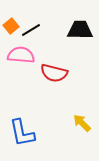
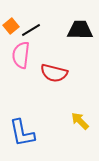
pink semicircle: rotated 88 degrees counterclockwise
yellow arrow: moved 2 px left, 2 px up
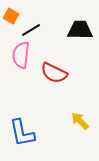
orange square: moved 10 px up; rotated 21 degrees counterclockwise
red semicircle: rotated 12 degrees clockwise
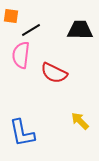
orange square: rotated 21 degrees counterclockwise
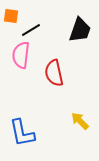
black trapezoid: rotated 108 degrees clockwise
red semicircle: rotated 52 degrees clockwise
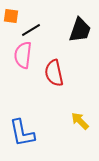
pink semicircle: moved 2 px right
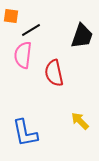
black trapezoid: moved 2 px right, 6 px down
blue L-shape: moved 3 px right
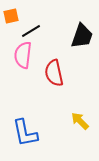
orange square: rotated 21 degrees counterclockwise
black line: moved 1 px down
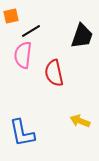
yellow arrow: rotated 24 degrees counterclockwise
blue L-shape: moved 3 px left
